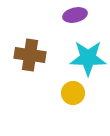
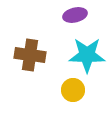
cyan star: moved 1 px left, 3 px up
yellow circle: moved 3 px up
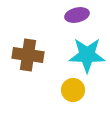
purple ellipse: moved 2 px right
brown cross: moved 2 px left
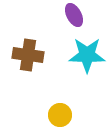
purple ellipse: moved 3 px left; rotated 75 degrees clockwise
yellow circle: moved 13 px left, 25 px down
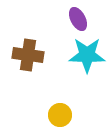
purple ellipse: moved 4 px right, 4 px down
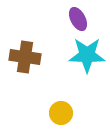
brown cross: moved 3 px left, 2 px down
yellow circle: moved 1 px right, 2 px up
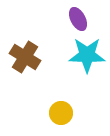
brown cross: rotated 24 degrees clockwise
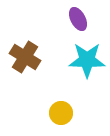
cyan star: moved 5 px down
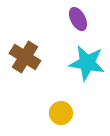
cyan star: moved 3 px down; rotated 9 degrees clockwise
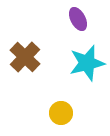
brown cross: rotated 12 degrees clockwise
cyan star: rotated 24 degrees counterclockwise
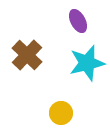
purple ellipse: moved 2 px down
brown cross: moved 2 px right, 2 px up
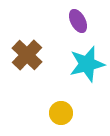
cyan star: moved 1 px down
